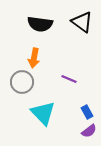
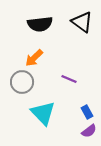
black semicircle: rotated 15 degrees counterclockwise
orange arrow: rotated 36 degrees clockwise
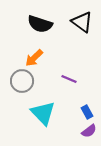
black semicircle: rotated 25 degrees clockwise
gray circle: moved 1 px up
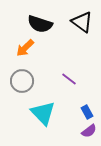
orange arrow: moved 9 px left, 10 px up
purple line: rotated 14 degrees clockwise
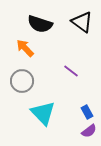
orange arrow: rotated 90 degrees clockwise
purple line: moved 2 px right, 8 px up
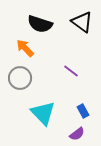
gray circle: moved 2 px left, 3 px up
blue rectangle: moved 4 px left, 1 px up
purple semicircle: moved 12 px left, 3 px down
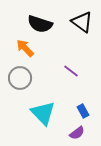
purple semicircle: moved 1 px up
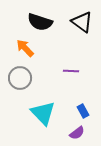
black semicircle: moved 2 px up
purple line: rotated 35 degrees counterclockwise
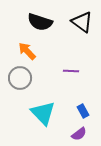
orange arrow: moved 2 px right, 3 px down
purple semicircle: moved 2 px right, 1 px down
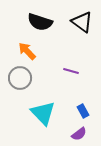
purple line: rotated 14 degrees clockwise
